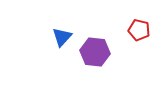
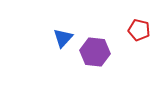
blue triangle: moved 1 px right, 1 px down
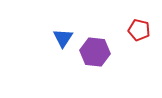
blue triangle: rotated 10 degrees counterclockwise
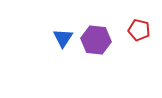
purple hexagon: moved 1 px right, 12 px up
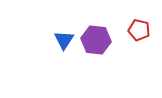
blue triangle: moved 1 px right, 2 px down
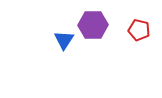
purple hexagon: moved 3 px left, 15 px up; rotated 8 degrees counterclockwise
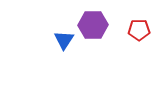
red pentagon: rotated 15 degrees counterclockwise
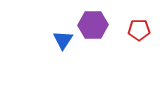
blue triangle: moved 1 px left
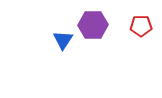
red pentagon: moved 2 px right, 4 px up
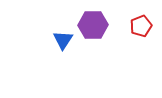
red pentagon: rotated 20 degrees counterclockwise
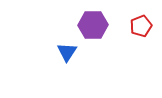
blue triangle: moved 4 px right, 12 px down
